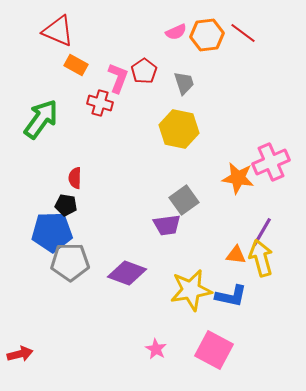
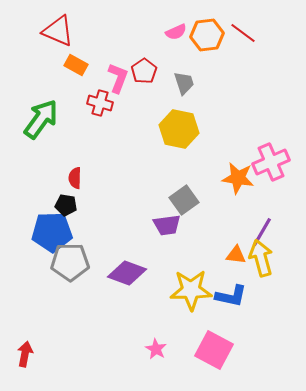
yellow star: rotated 9 degrees clockwise
red arrow: moved 5 px right; rotated 65 degrees counterclockwise
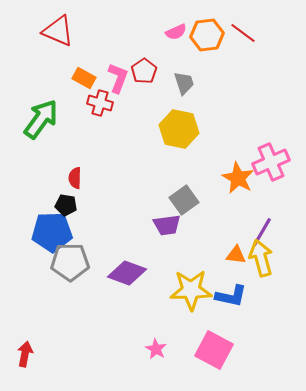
orange rectangle: moved 8 px right, 13 px down
orange star: rotated 20 degrees clockwise
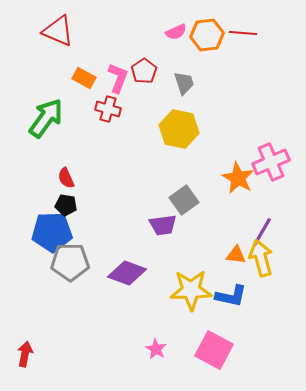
red line: rotated 32 degrees counterclockwise
red cross: moved 8 px right, 6 px down
green arrow: moved 5 px right, 1 px up
red semicircle: moved 9 px left; rotated 25 degrees counterclockwise
purple trapezoid: moved 4 px left
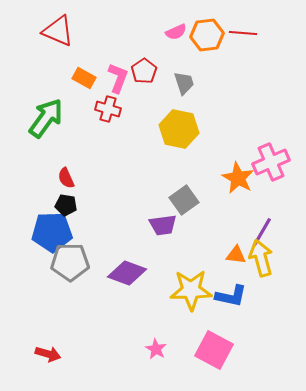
red arrow: moved 23 px right; rotated 95 degrees clockwise
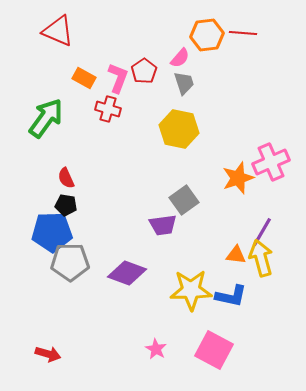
pink semicircle: moved 4 px right, 26 px down; rotated 25 degrees counterclockwise
orange star: rotated 24 degrees clockwise
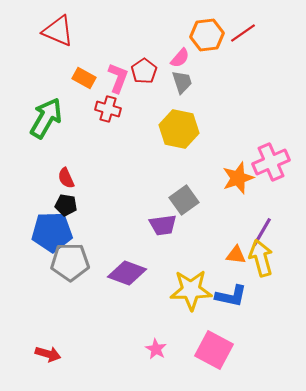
red line: rotated 40 degrees counterclockwise
gray trapezoid: moved 2 px left, 1 px up
green arrow: rotated 6 degrees counterclockwise
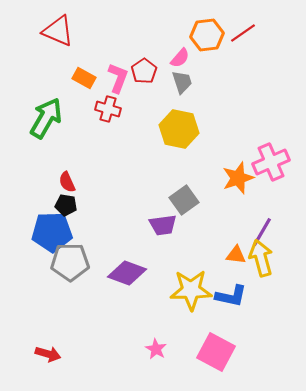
red semicircle: moved 1 px right, 4 px down
pink square: moved 2 px right, 2 px down
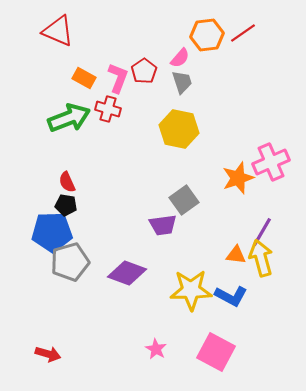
green arrow: moved 23 px right; rotated 39 degrees clockwise
gray pentagon: rotated 15 degrees counterclockwise
blue L-shape: rotated 16 degrees clockwise
